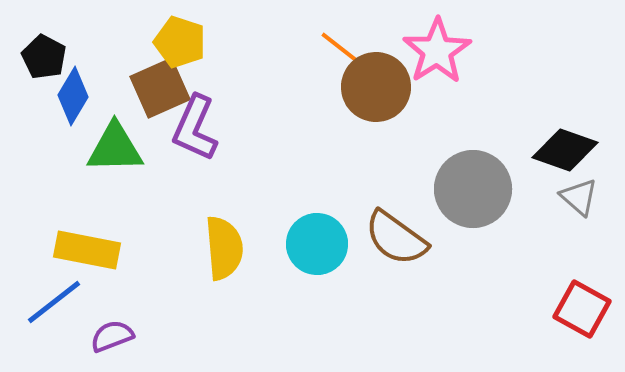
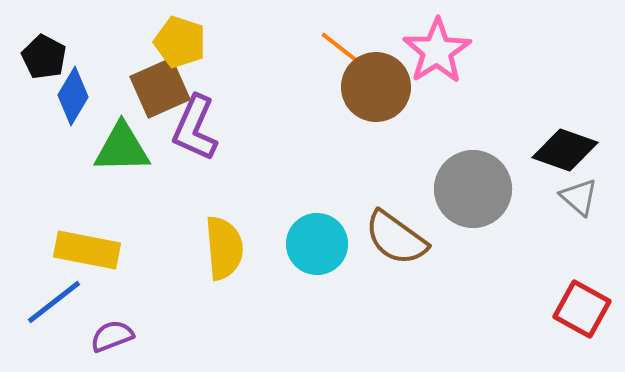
green triangle: moved 7 px right
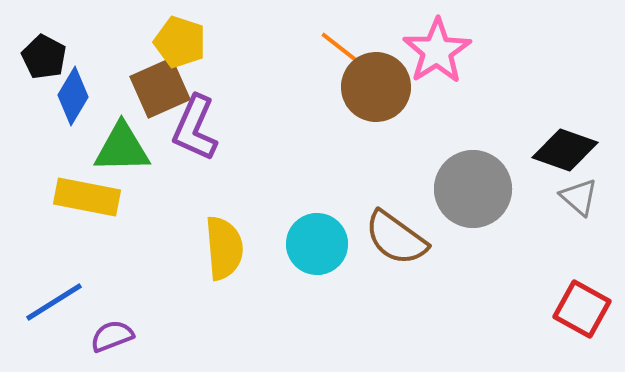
yellow rectangle: moved 53 px up
blue line: rotated 6 degrees clockwise
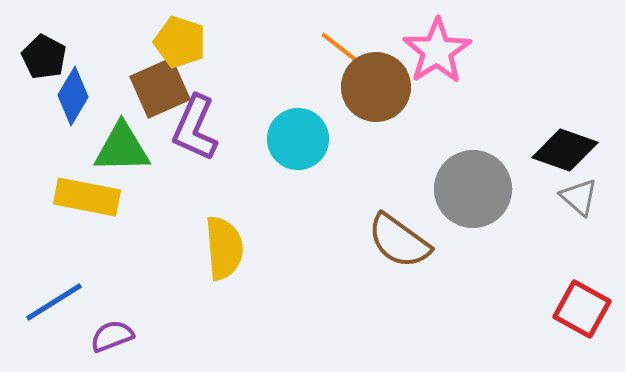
brown semicircle: moved 3 px right, 3 px down
cyan circle: moved 19 px left, 105 px up
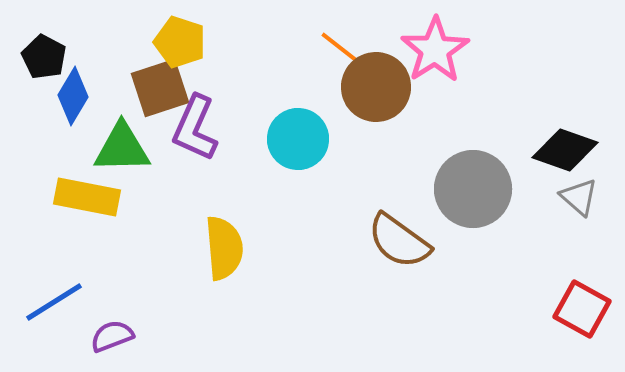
pink star: moved 2 px left, 1 px up
brown square: rotated 6 degrees clockwise
